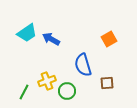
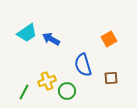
brown square: moved 4 px right, 5 px up
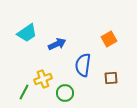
blue arrow: moved 6 px right, 5 px down; rotated 126 degrees clockwise
blue semicircle: rotated 25 degrees clockwise
yellow cross: moved 4 px left, 2 px up
green circle: moved 2 px left, 2 px down
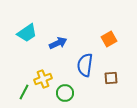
blue arrow: moved 1 px right, 1 px up
blue semicircle: moved 2 px right
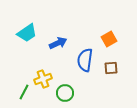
blue semicircle: moved 5 px up
brown square: moved 10 px up
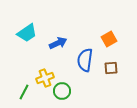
yellow cross: moved 2 px right, 1 px up
green circle: moved 3 px left, 2 px up
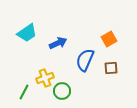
blue semicircle: rotated 15 degrees clockwise
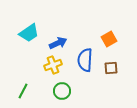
cyan trapezoid: moved 2 px right
blue semicircle: rotated 20 degrees counterclockwise
yellow cross: moved 8 px right, 13 px up
green line: moved 1 px left, 1 px up
